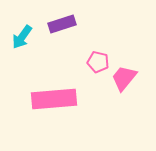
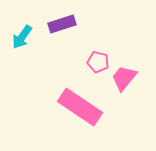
pink rectangle: moved 26 px right, 8 px down; rotated 39 degrees clockwise
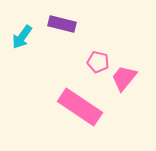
purple rectangle: rotated 32 degrees clockwise
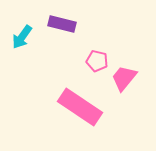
pink pentagon: moved 1 px left, 1 px up
